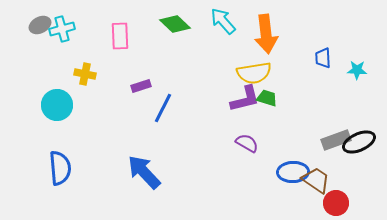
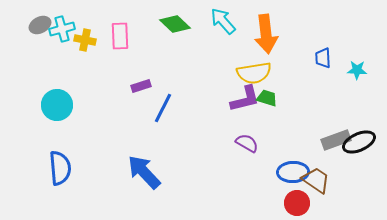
yellow cross: moved 34 px up
red circle: moved 39 px left
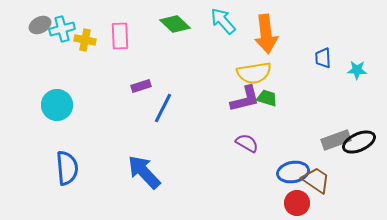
blue semicircle: moved 7 px right
blue ellipse: rotated 8 degrees counterclockwise
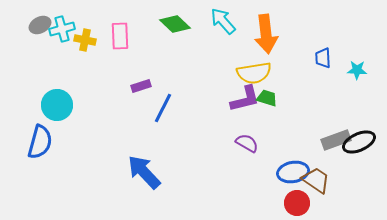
blue semicircle: moved 27 px left, 26 px up; rotated 20 degrees clockwise
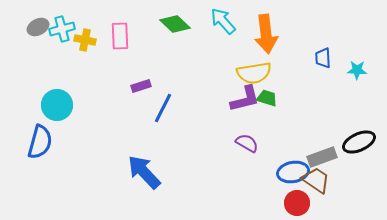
gray ellipse: moved 2 px left, 2 px down
gray rectangle: moved 14 px left, 17 px down
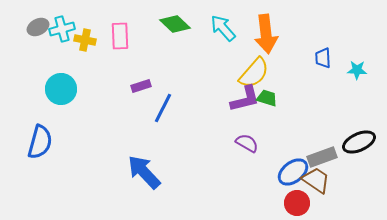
cyan arrow: moved 7 px down
yellow semicircle: rotated 40 degrees counterclockwise
cyan circle: moved 4 px right, 16 px up
blue ellipse: rotated 28 degrees counterclockwise
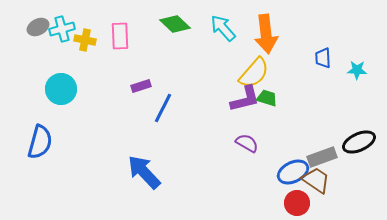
blue ellipse: rotated 12 degrees clockwise
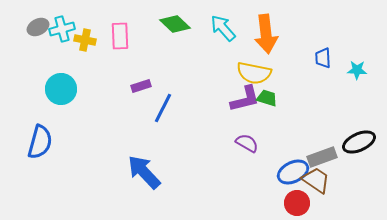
yellow semicircle: rotated 60 degrees clockwise
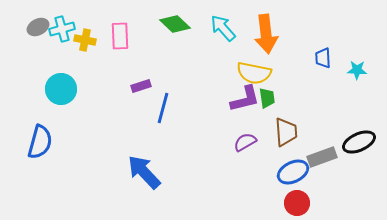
green trapezoid: rotated 65 degrees clockwise
blue line: rotated 12 degrees counterclockwise
purple semicircle: moved 2 px left, 1 px up; rotated 60 degrees counterclockwise
brown trapezoid: moved 30 px left, 48 px up; rotated 52 degrees clockwise
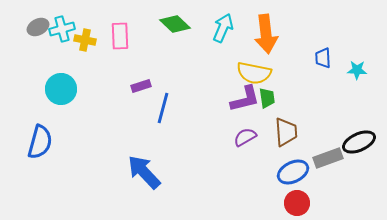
cyan arrow: rotated 64 degrees clockwise
purple semicircle: moved 5 px up
gray rectangle: moved 6 px right, 1 px down
